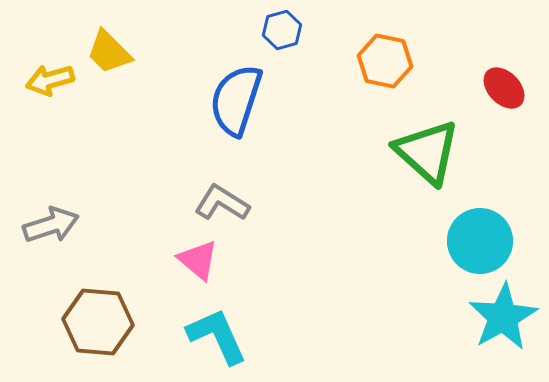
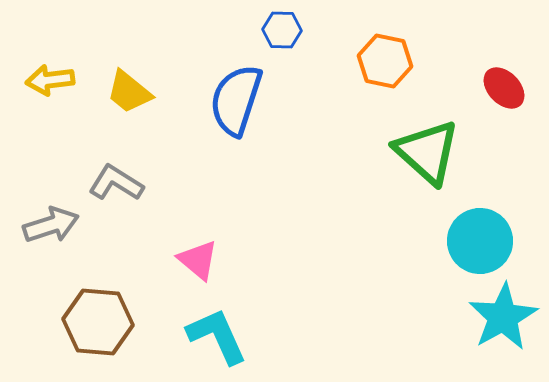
blue hexagon: rotated 18 degrees clockwise
yellow trapezoid: moved 20 px right, 40 px down; rotated 6 degrees counterclockwise
yellow arrow: rotated 9 degrees clockwise
gray L-shape: moved 106 px left, 20 px up
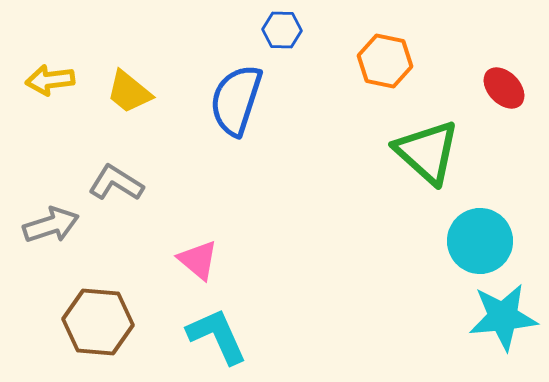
cyan star: rotated 24 degrees clockwise
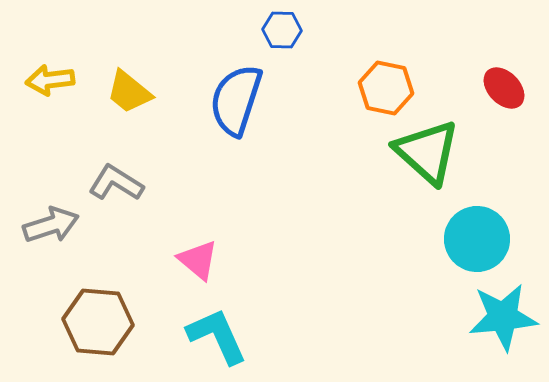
orange hexagon: moved 1 px right, 27 px down
cyan circle: moved 3 px left, 2 px up
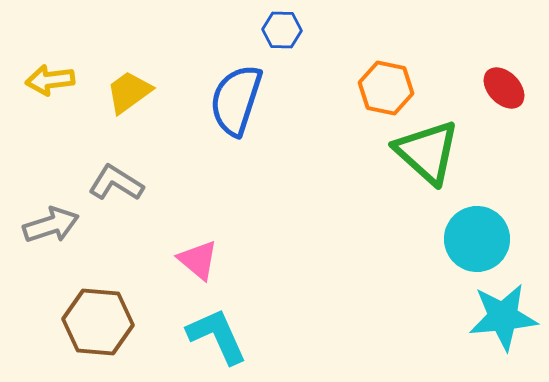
yellow trapezoid: rotated 105 degrees clockwise
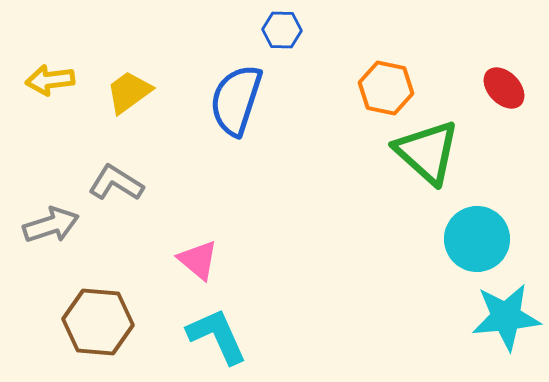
cyan star: moved 3 px right
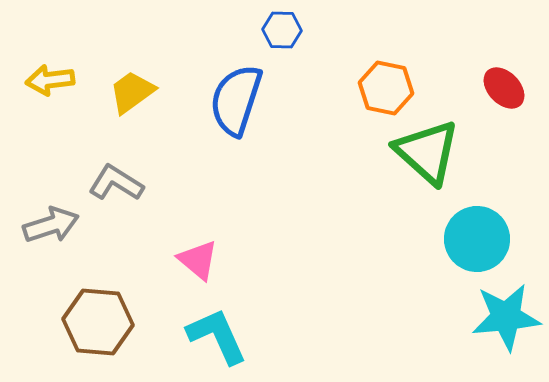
yellow trapezoid: moved 3 px right
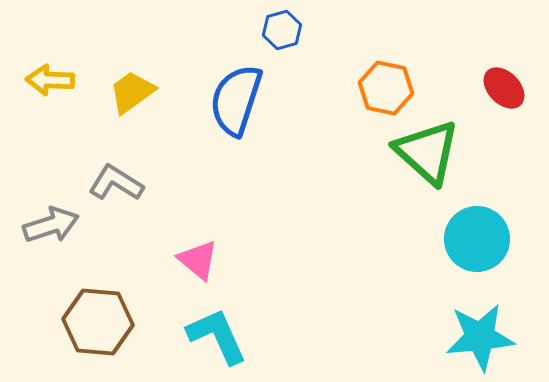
blue hexagon: rotated 18 degrees counterclockwise
yellow arrow: rotated 9 degrees clockwise
cyan star: moved 26 px left, 20 px down
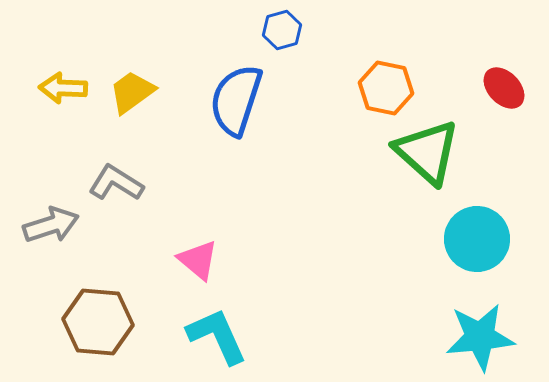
yellow arrow: moved 13 px right, 8 px down
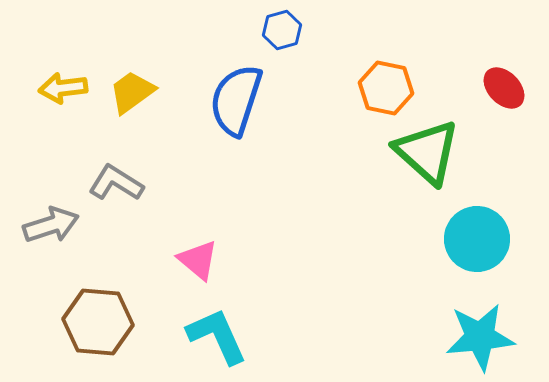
yellow arrow: rotated 9 degrees counterclockwise
